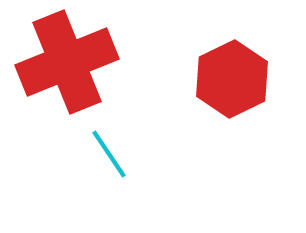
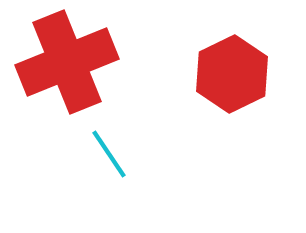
red hexagon: moved 5 px up
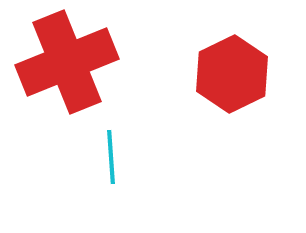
cyan line: moved 2 px right, 3 px down; rotated 30 degrees clockwise
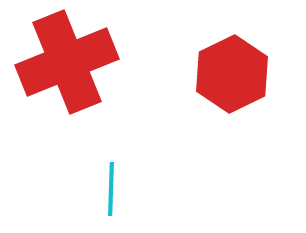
cyan line: moved 32 px down; rotated 6 degrees clockwise
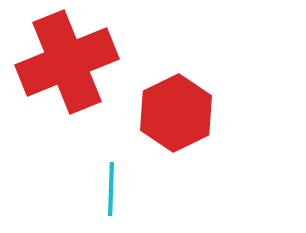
red hexagon: moved 56 px left, 39 px down
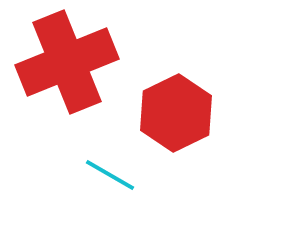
cyan line: moved 1 px left, 14 px up; rotated 62 degrees counterclockwise
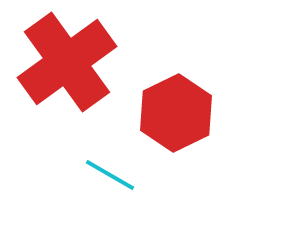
red cross: rotated 14 degrees counterclockwise
